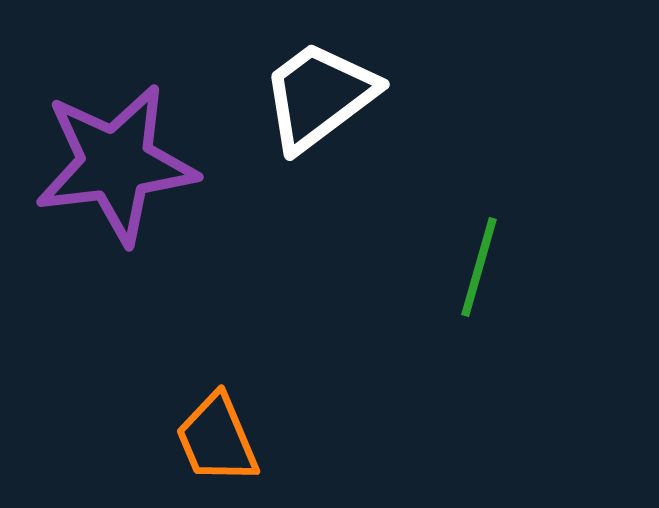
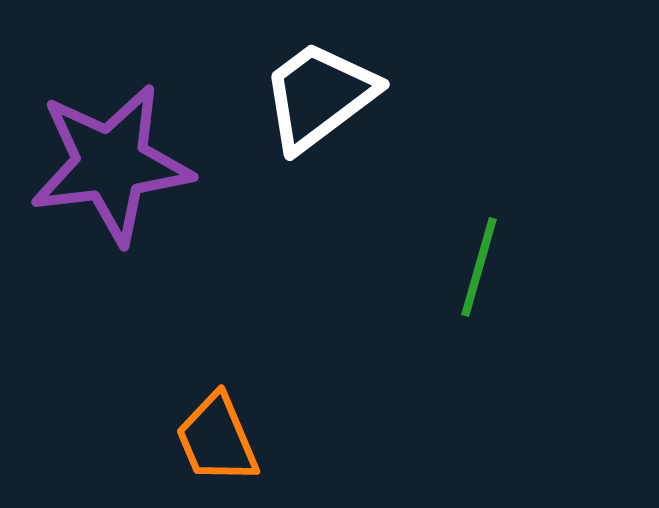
purple star: moved 5 px left
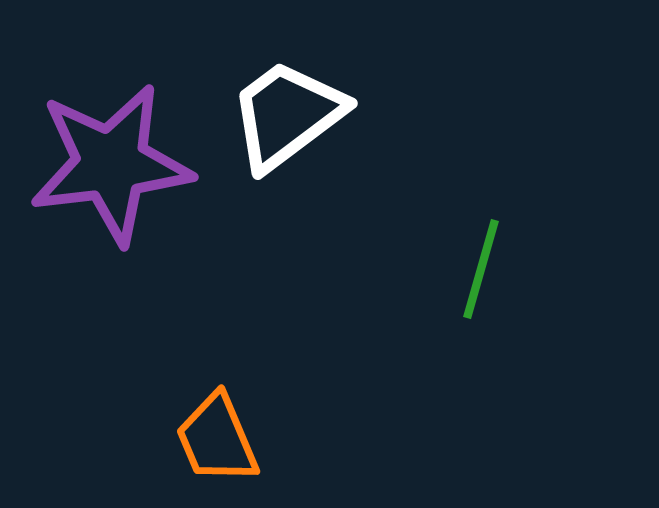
white trapezoid: moved 32 px left, 19 px down
green line: moved 2 px right, 2 px down
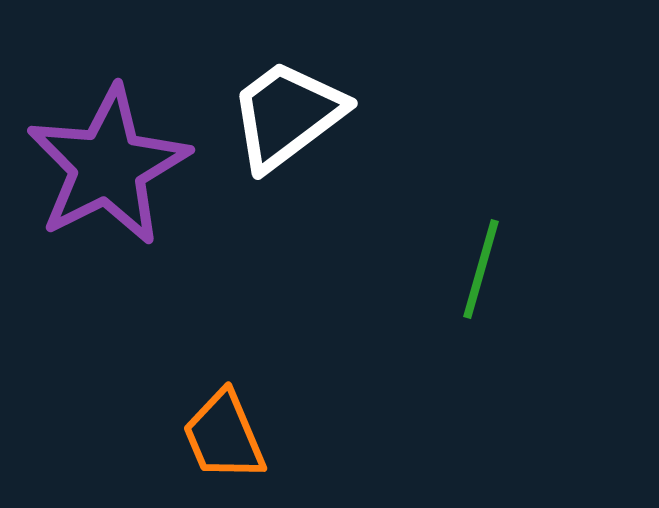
purple star: moved 3 px left, 2 px down; rotated 20 degrees counterclockwise
orange trapezoid: moved 7 px right, 3 px up
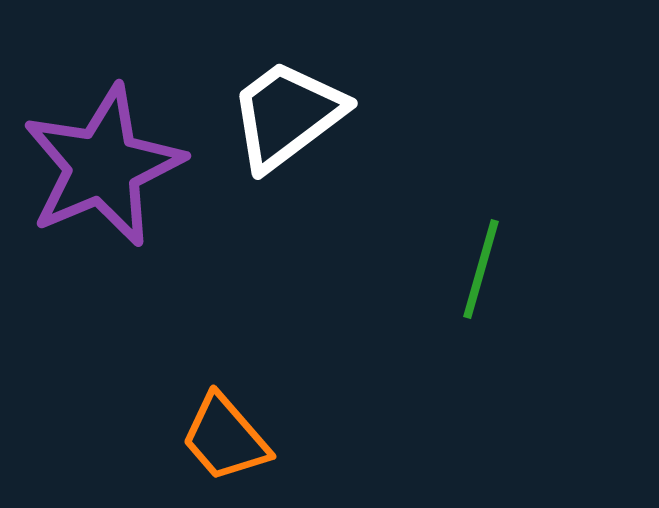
purple star: moved 5 px left; rotated 4 degrees clockwise
orange trapezoid: moved 1 px right, 2 px down; rotated 18 degrees counterclockwise
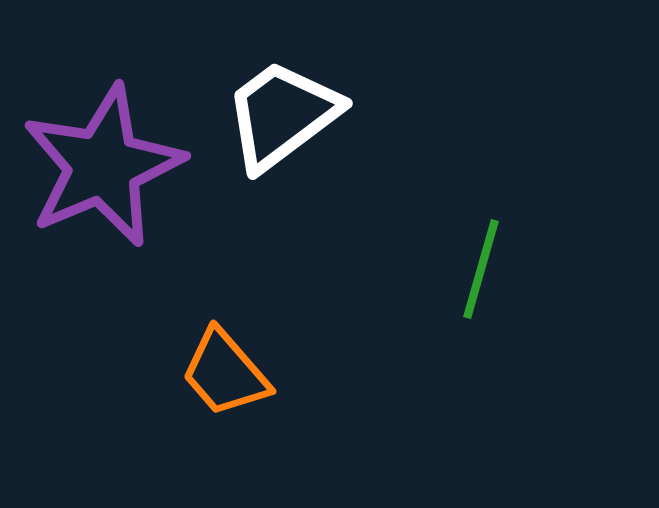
white trapezoid: moved 5 px left
orange trapezoid: moved 65 px up
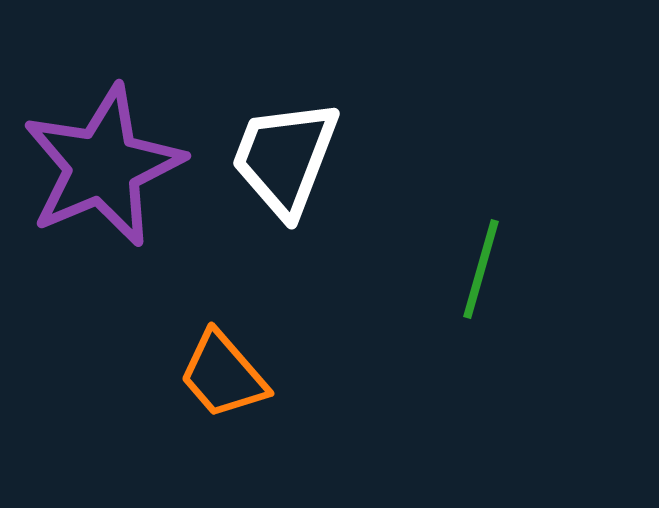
white trapezoid: moved 3 px right, 43 px down; rotated 32 degrees counterclockwise
orange trapezoid: moved 2 px left, 2 px down
